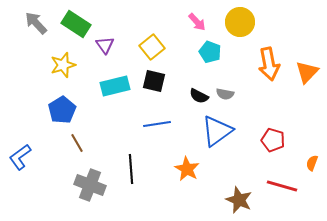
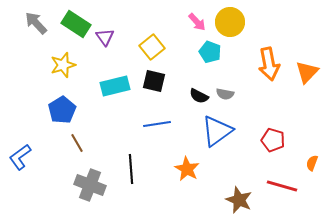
yellow circle: moved 10 px left
purple triangle: moved 8 px up
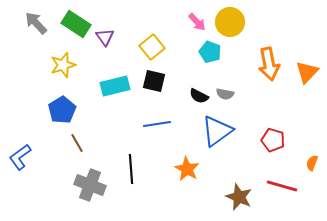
brown star: moved 3 px up
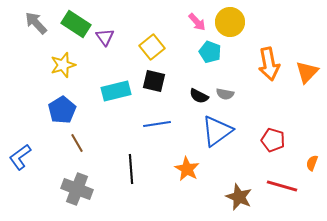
cyan rectangle: moved 1 px right, 5 px down
gray cross: moved 13 px left, 4 px down
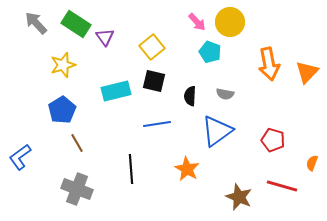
black semicircle: moved 9 px left; rotated 66 degrees clockwise
